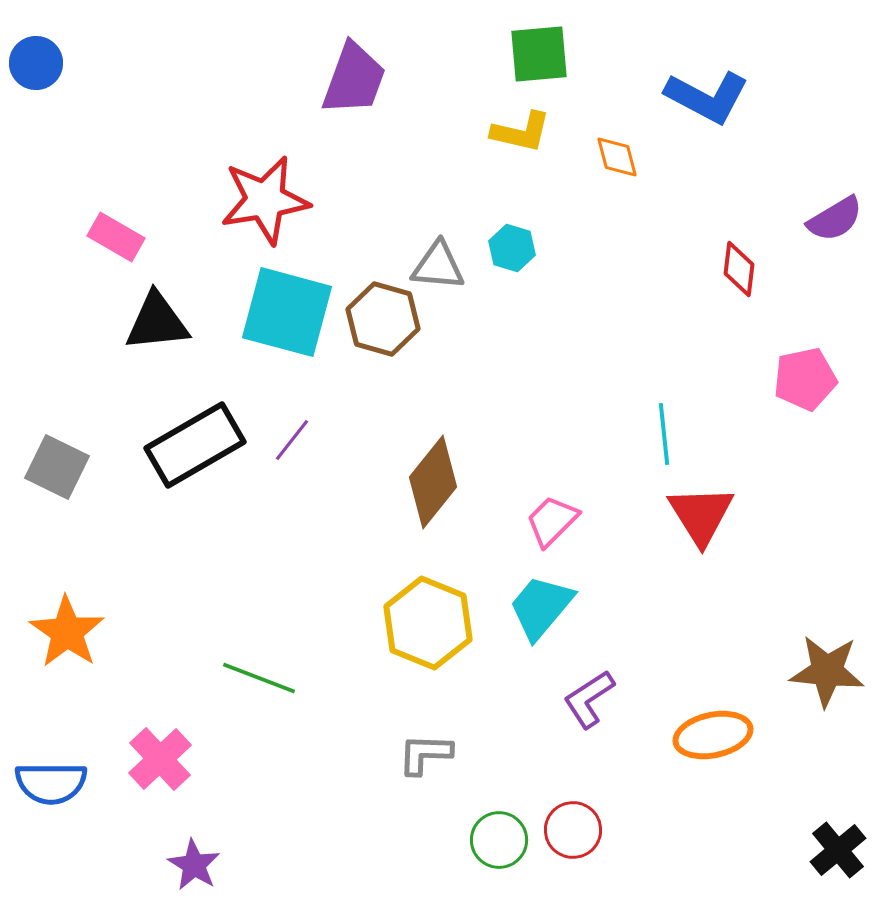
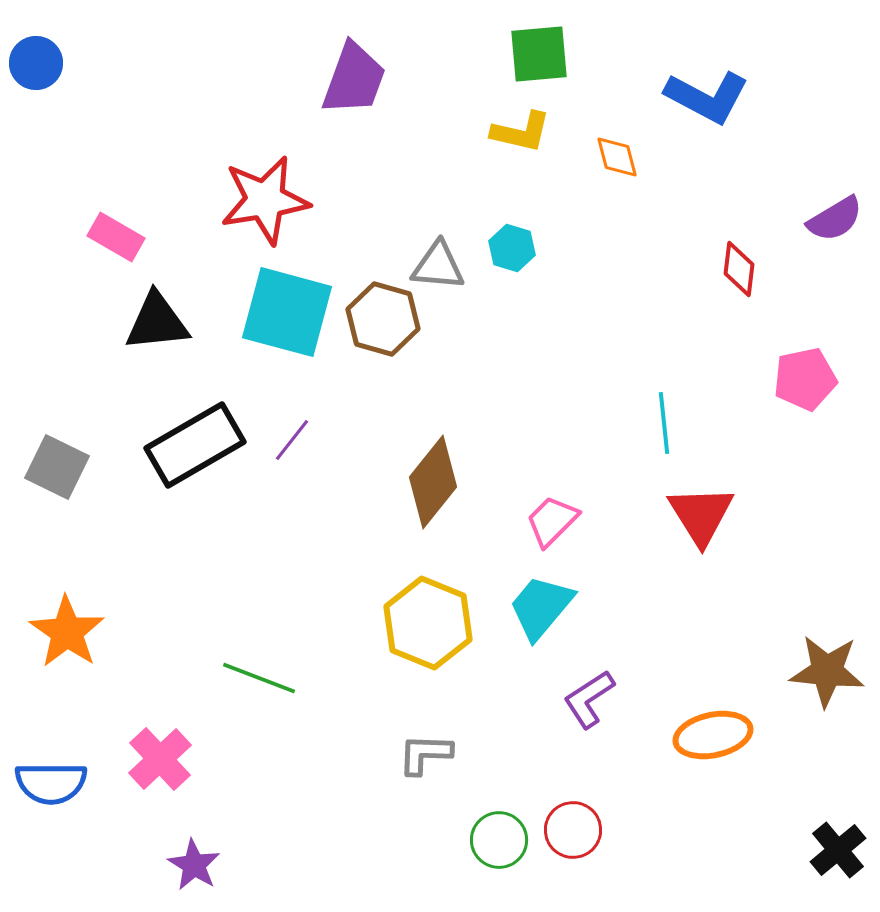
cyan line: moved 11 px up
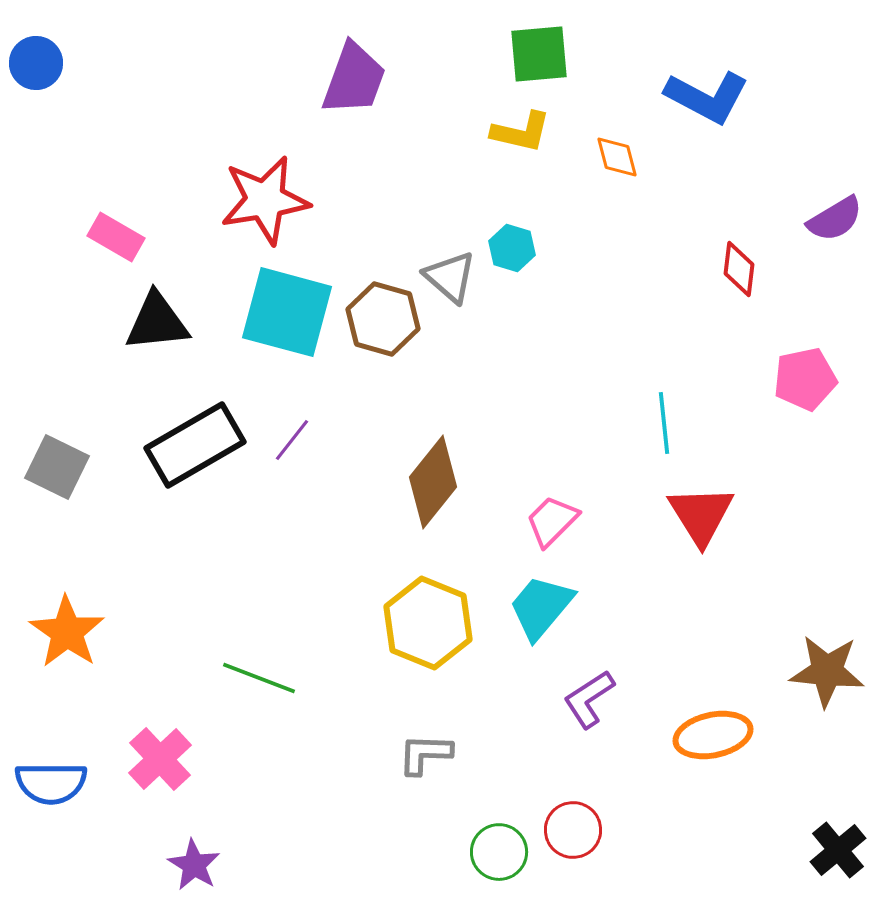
gray triangle: moved 12 px right, 11 px down; rotated 36 degrees clockwise
green circle: moved 12 px down
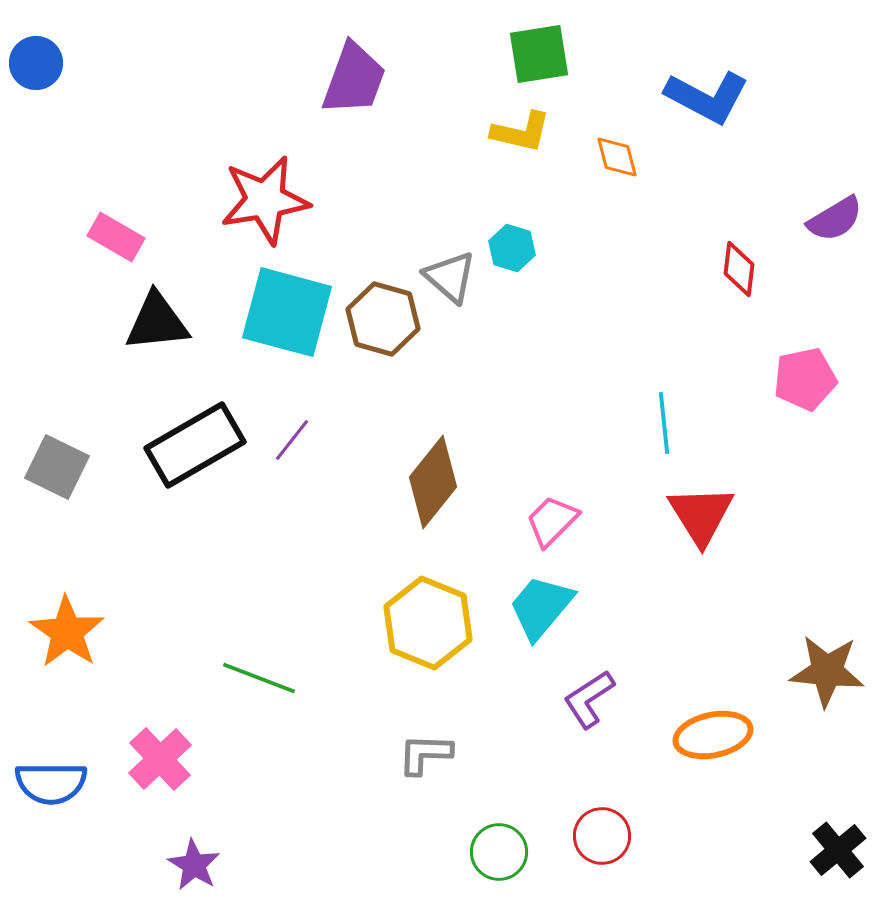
green square: rotated 4 degrees counterclockwise
red circle: moved 29 px right, 6 px down
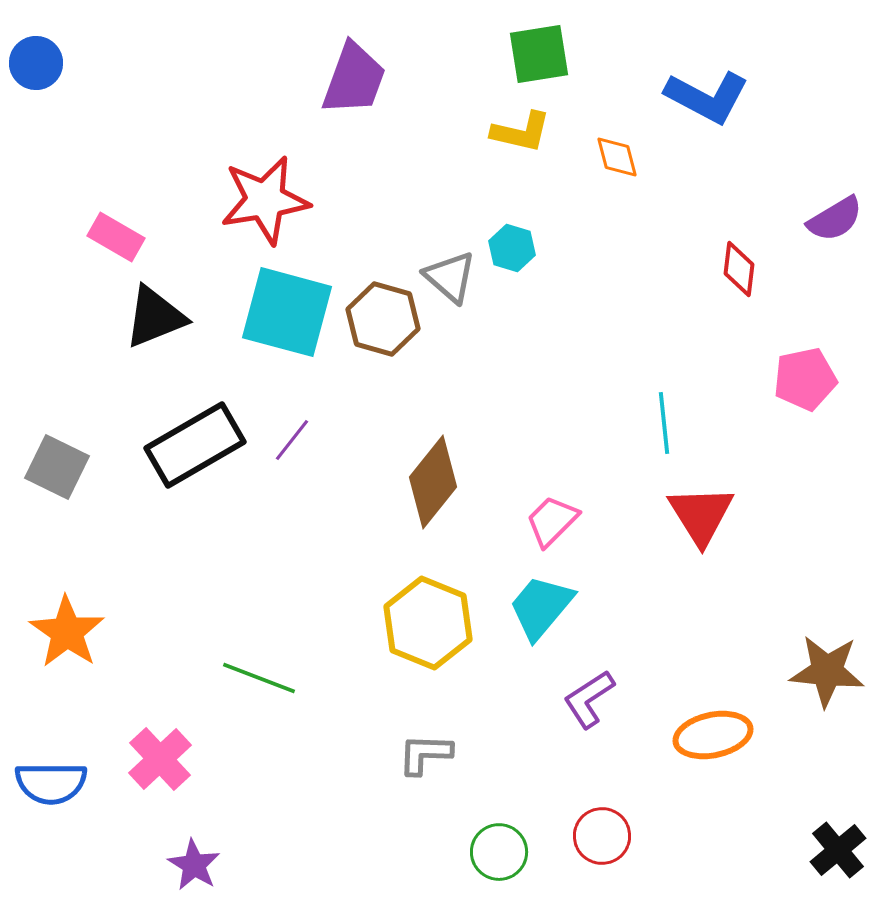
black triangle: moved 2 px left, 5 px up; rotated 16 degrees counterclockwise
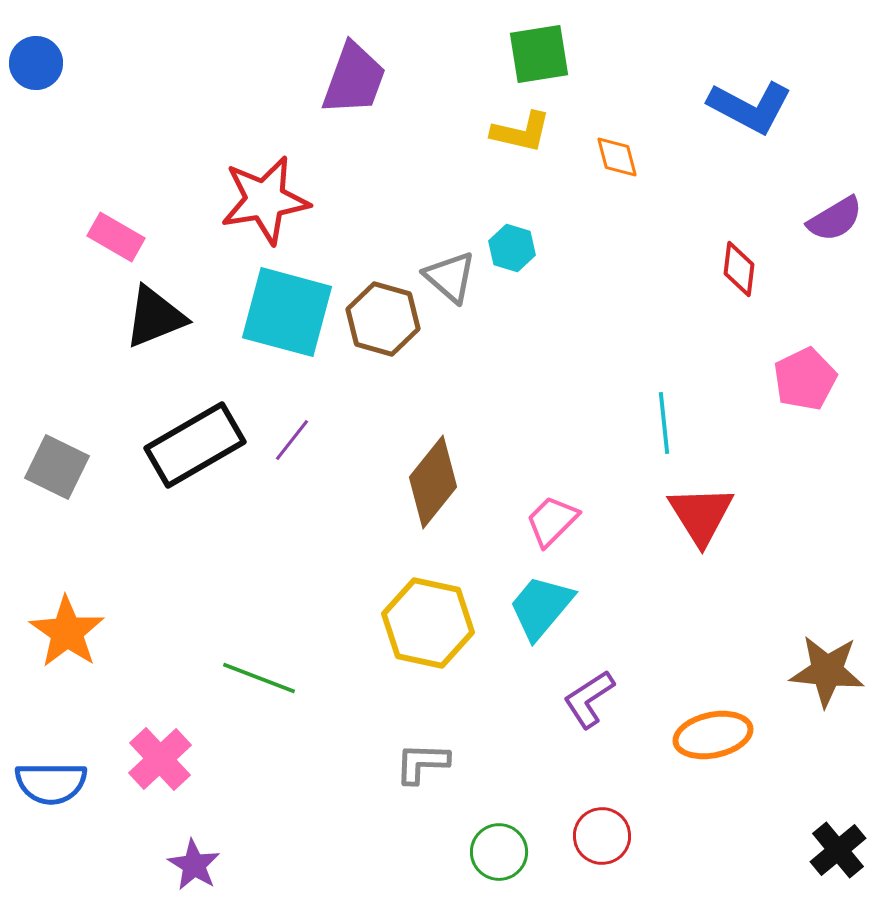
blue L-shape: moved 43 px right, 10 px down
pink pentagon: rotated 14 degrees counterclockwise
yellow hexagon: rotated 10 degrees counterclockwise
gray L-shape: moved 3 px left, 9 px down
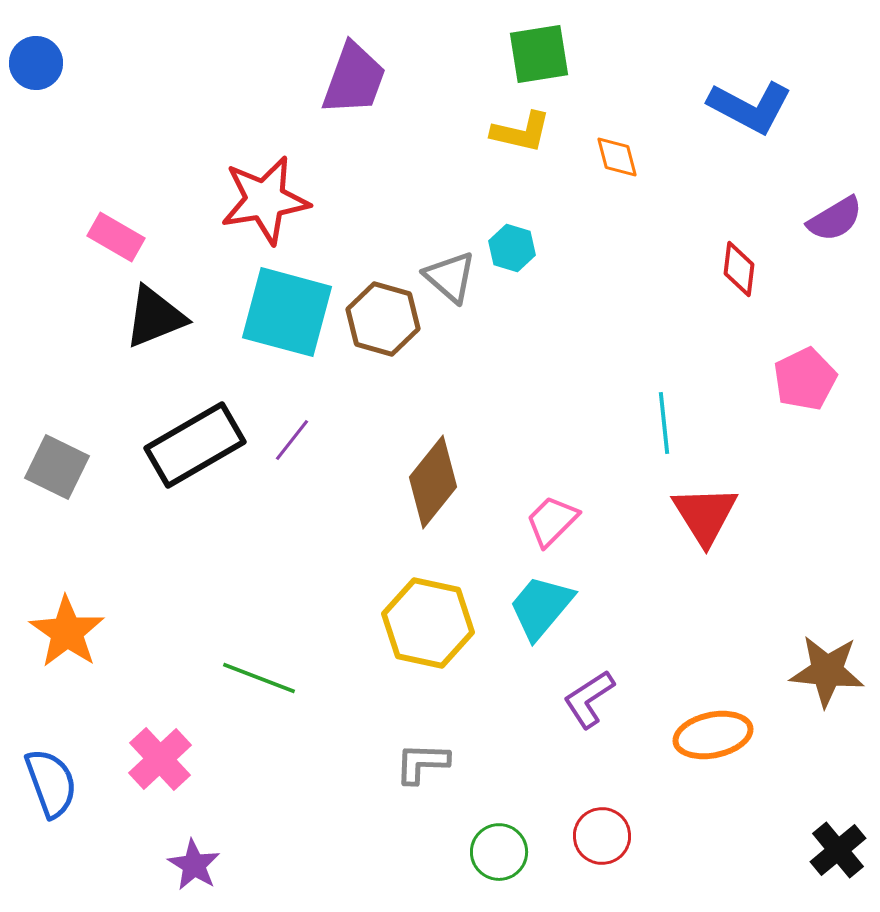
red triangle: moved 4 px right
blue semicircle: rotated 110 degrees counterclockwise
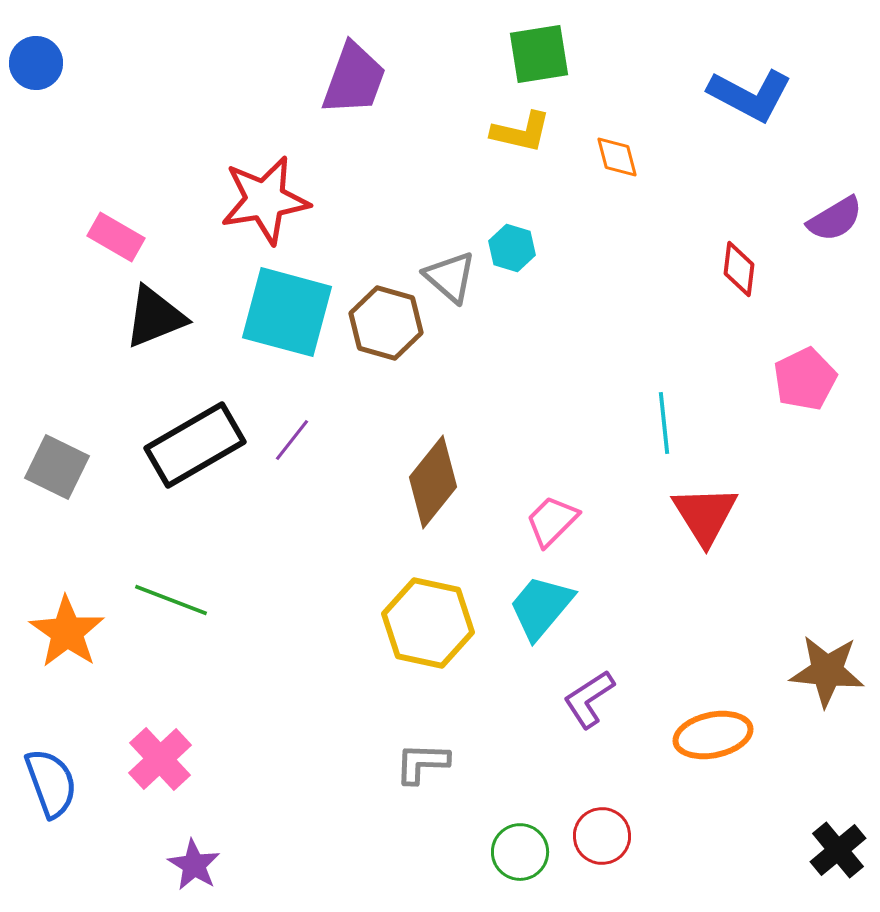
blue L-shape: moved 12 px up
brown hexagon: moved 3 px right, 4 px down
green line: moved 88 px left, 78 px up
green circle: moved 21 px right
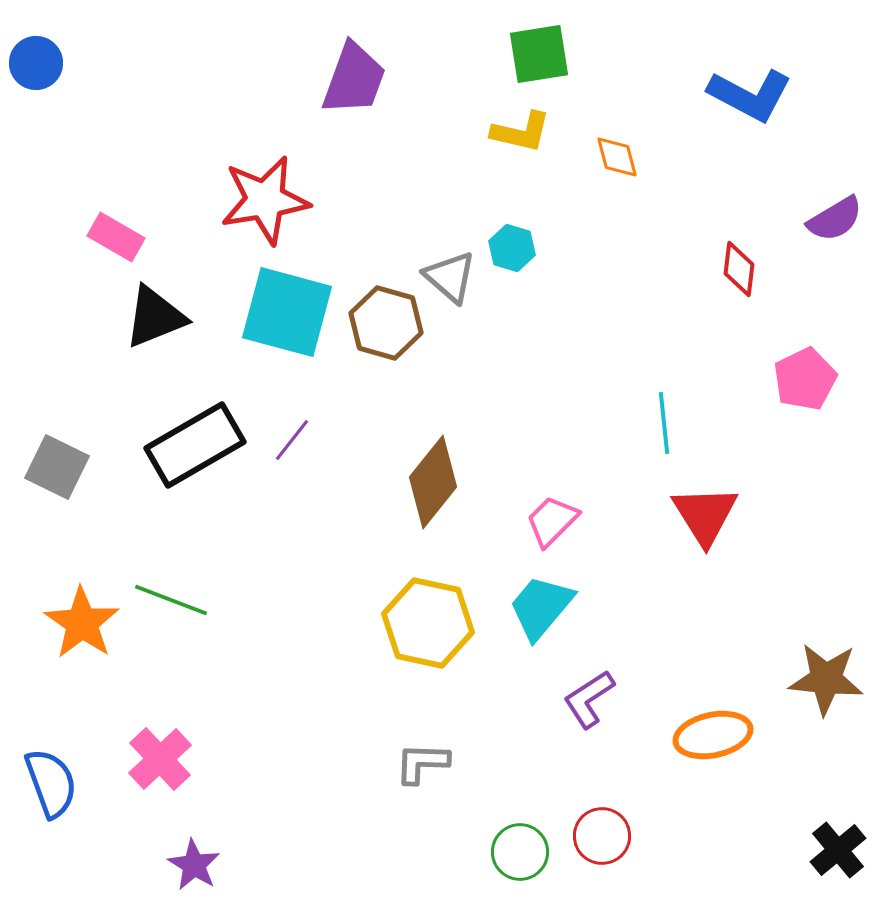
orange star: moved 15 px right, 9 px up
brown star: moved 1 px left, 8 px down
